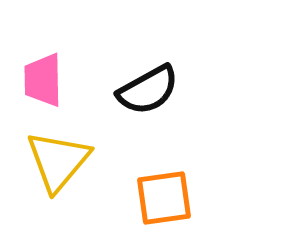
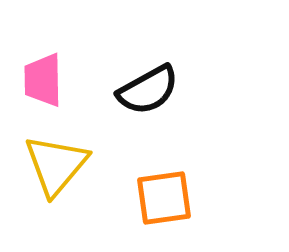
yellow triangle: moved 2 px left, 4 px down
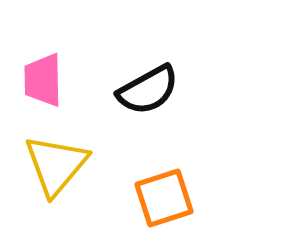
orange square: rotated 10 degrees counterclockwise
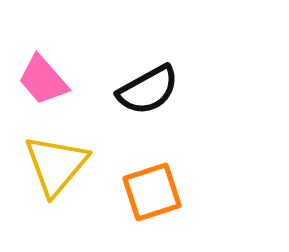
pink trapezoid: rotated 40 degrees counterclockwise
orange square: moved 12 px left, 6 px up
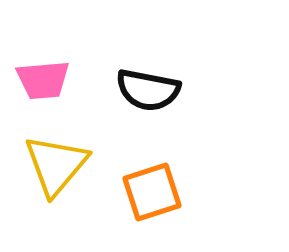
pink trapezoid: rotated 54 degrees counterclockwise
black semicircle: rotated 40 degrees clockwise
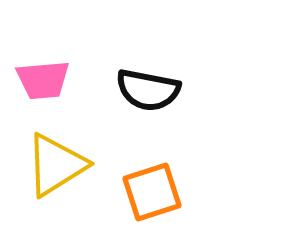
yellow triangle: rotated 18 degrees clockwise
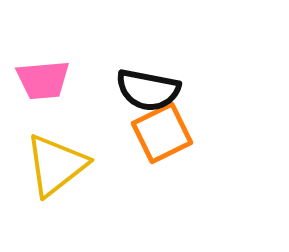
yellow triangle: rotated 6 degrees counterclockwise
orange square: moved 10 px right, 59 px up; rotated 8 degrees counterclockwise
